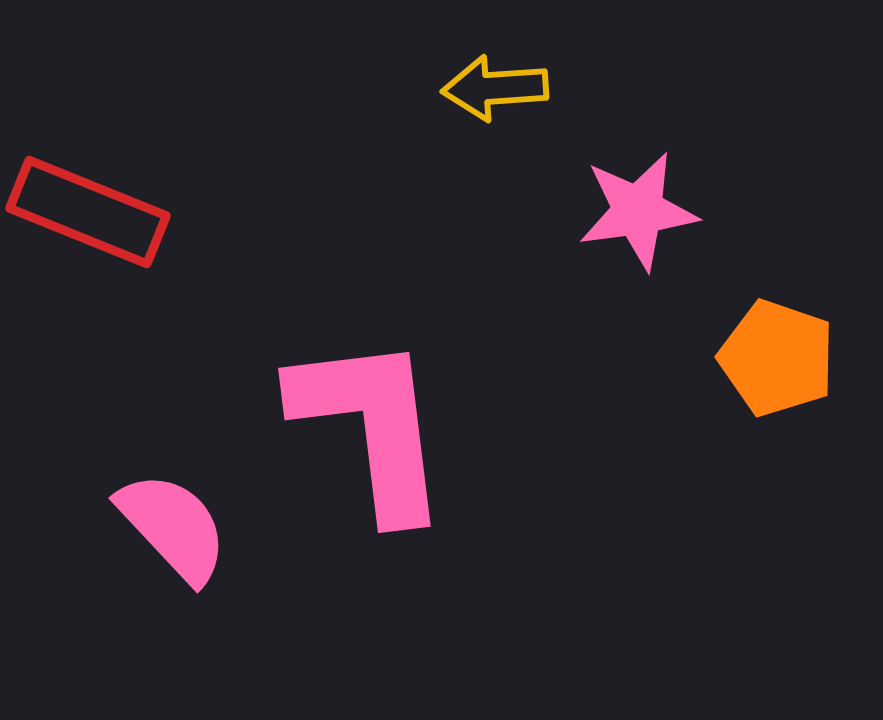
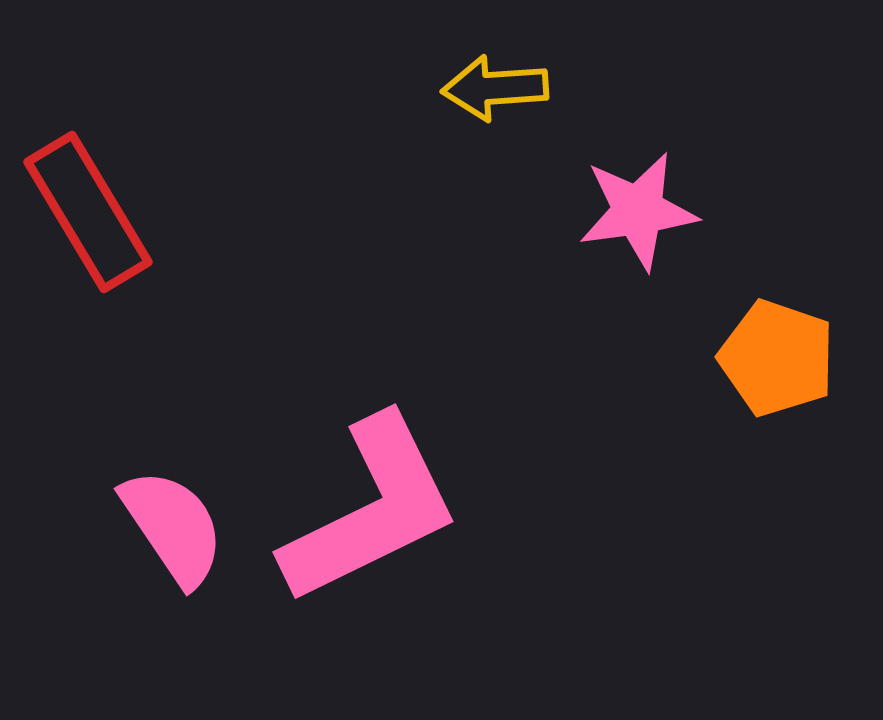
red rectangle: rotated 37 degrees clockwise
pink L-shape: moved 84 px down; rotated 71 degrees clockwise
pink semicircle: rotated 9 degrees clockwise
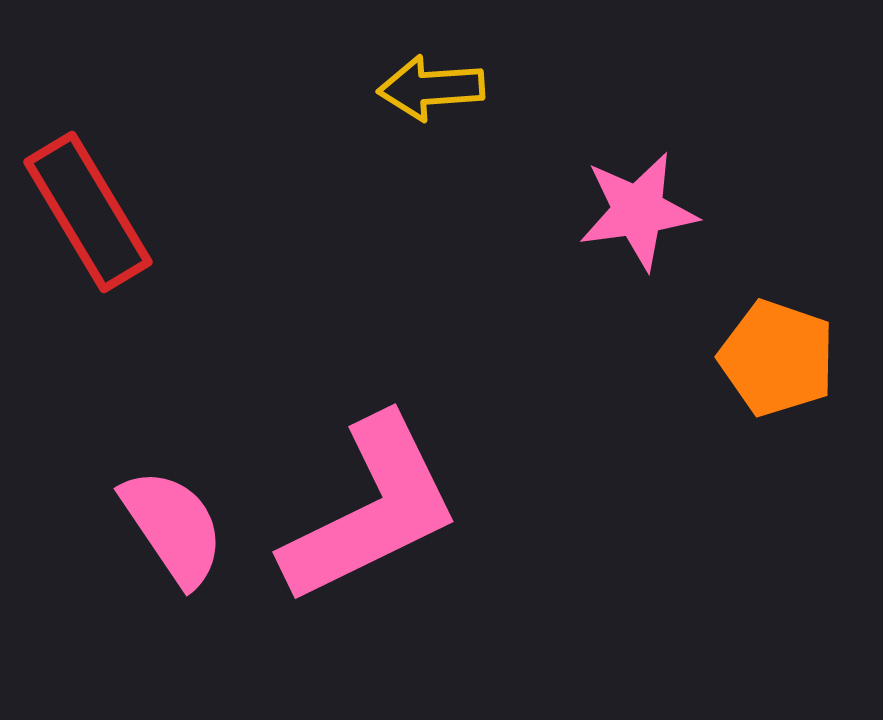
yellow arrow: moved 64 px left
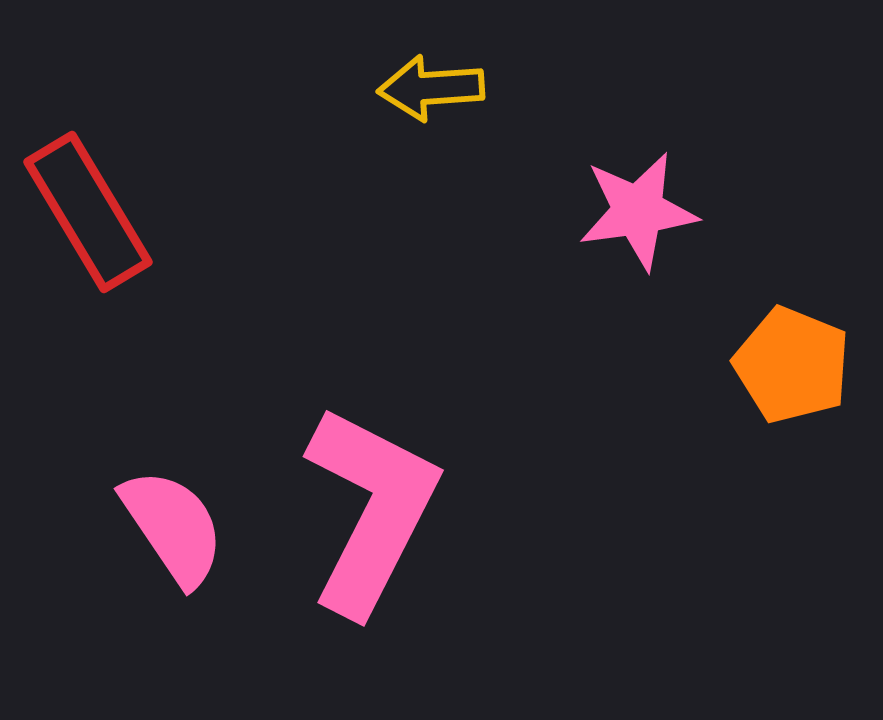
orange pentagon: moved 15 px right, 7 px down; rotated 3 degrees clockwise
pink L-shape: rotated 37 degrees counterclockwise
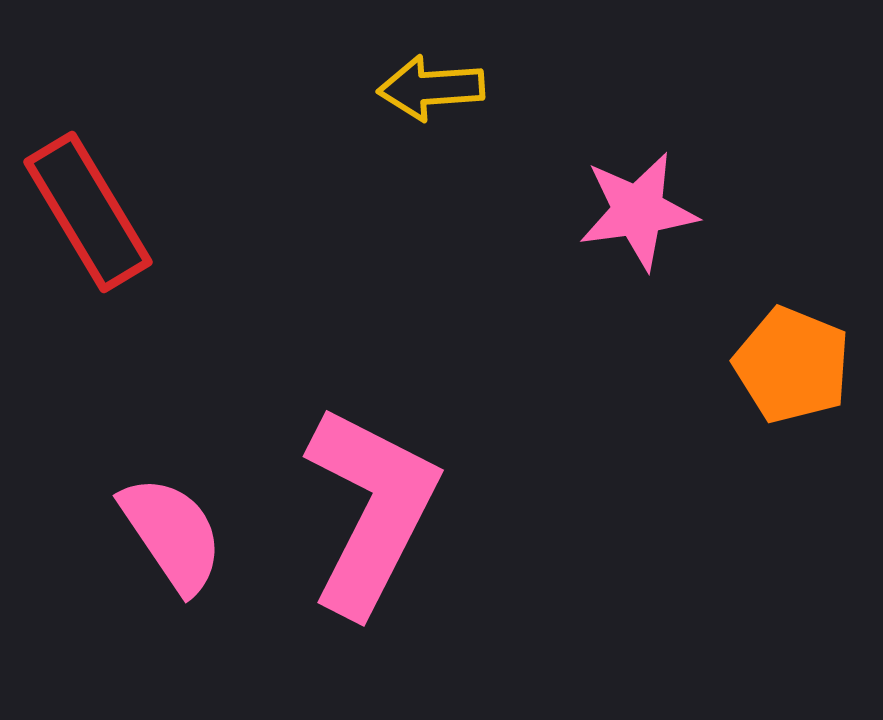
pink semicircle: moved 1 px left, 7 px down
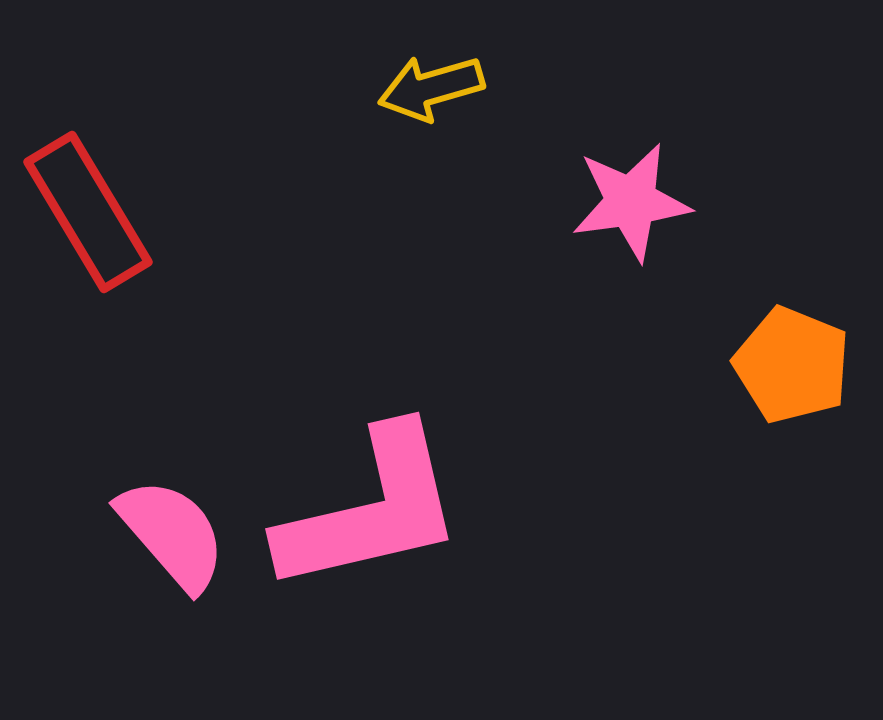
yellow arrow: rotated 12 degrees counterclockwise
pink star: moved 7 px left, 9 px up
pink L-shape: rotated 50 degrees clockwise
pink semicircle: rotated 7 degrees counterclockwise
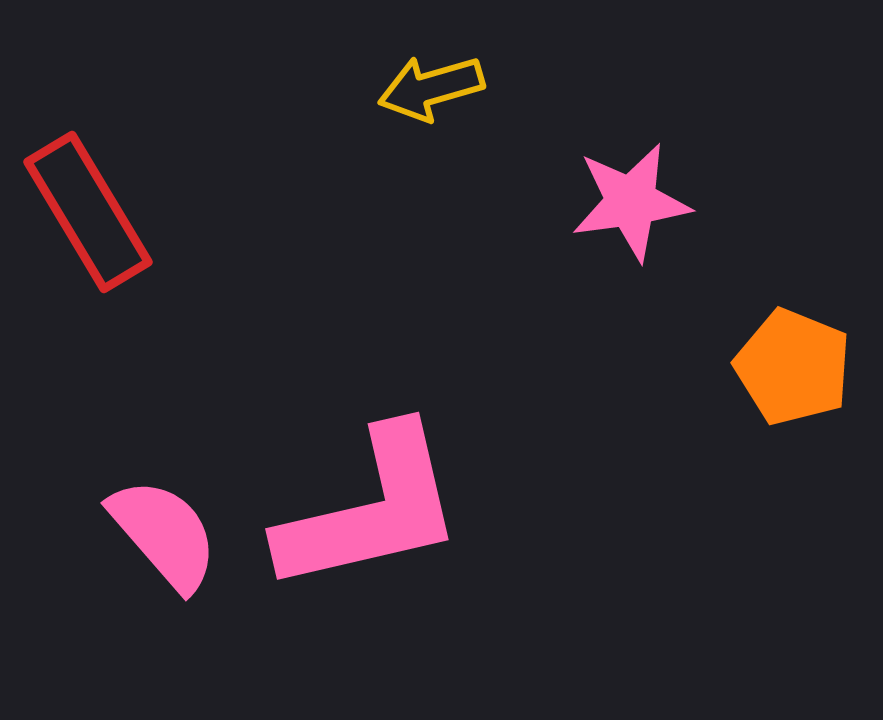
orange pentagon: moved 1 px right, 2 px down
pink semicircle: moved 8 px left
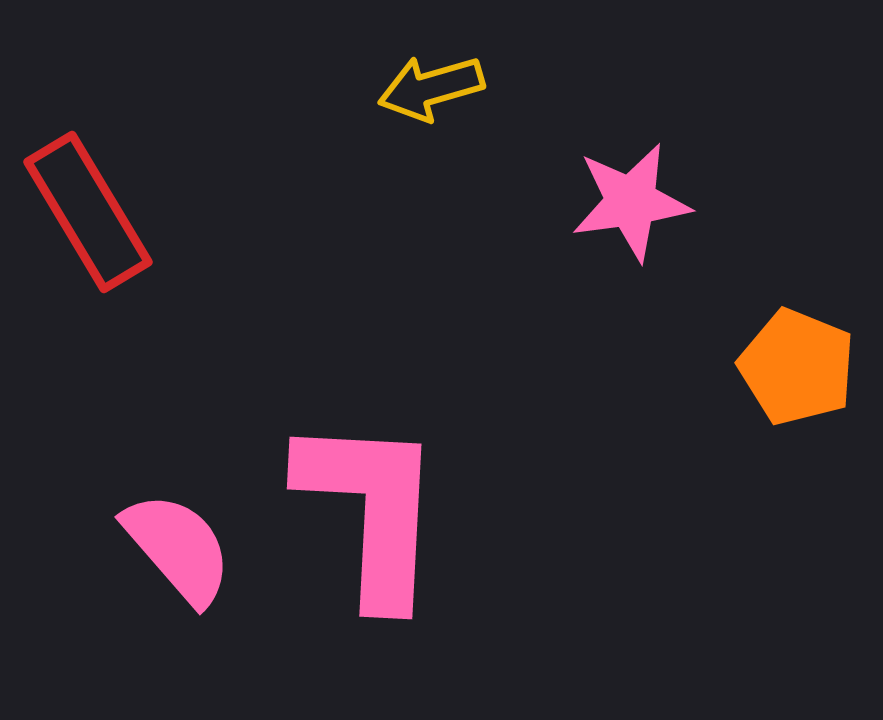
orange pentagon: moved 4 px right
pink L-shape: rotated 74 degrees counterclockwise
pink semicircle: moved 14 px right, 14 px down
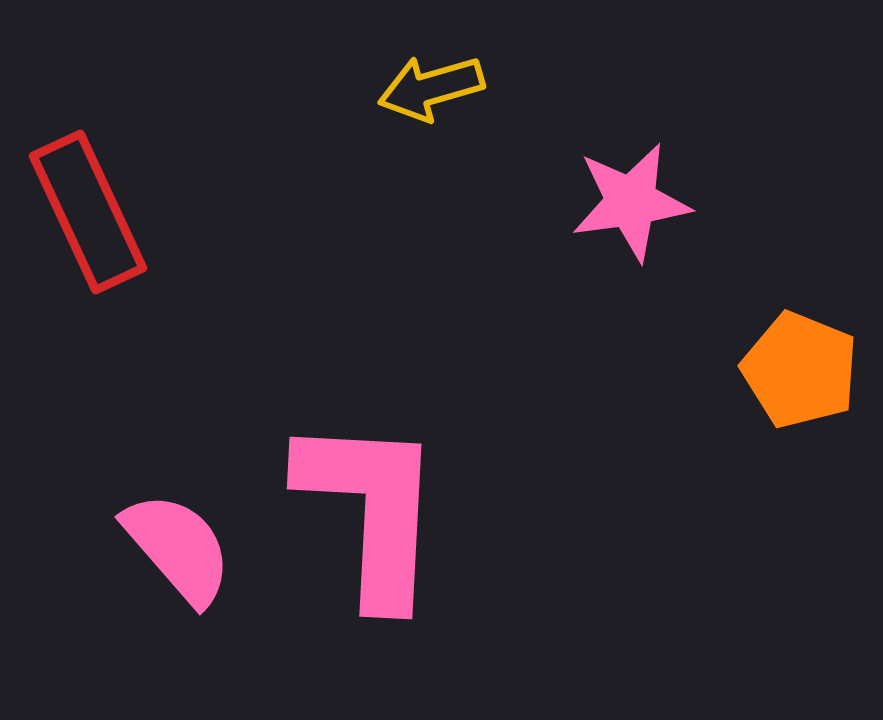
red rectangle: rotated 6 degrees clockwise
orange pentagon: moved 3 px right, 3 px down
